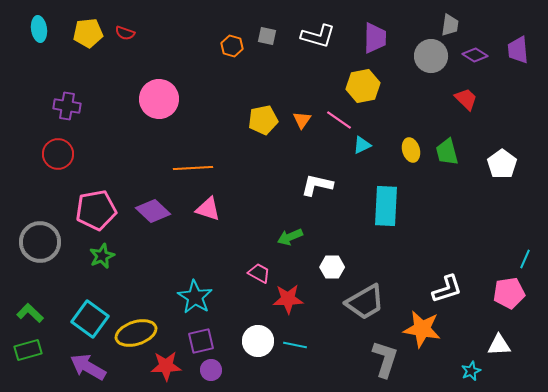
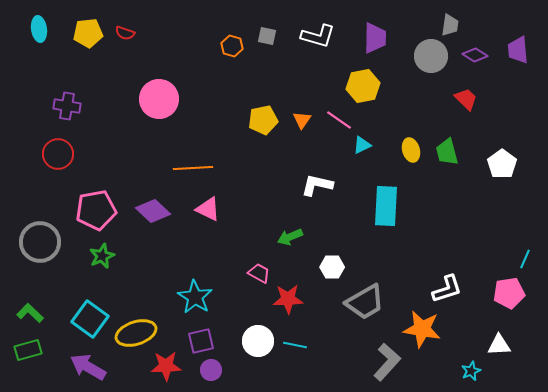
pink triangle at (208, 209): rotated 8 degrees clockwise
gray L-shape at (385, 359): moved 2 px right, 3 px down; rotated 24 degrees clockwise
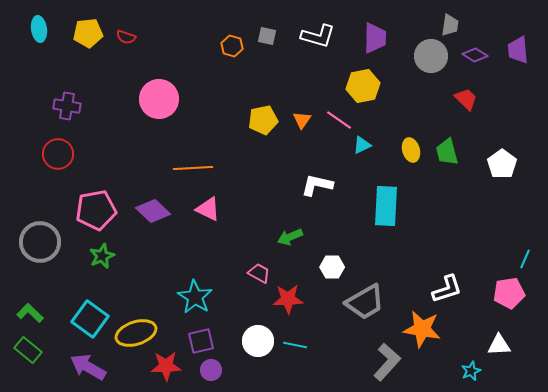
red semicircle at (125, 33): moved 1 px right, 4 px down
green rectangle at (28, 350): rotated 56 degrees clockwise
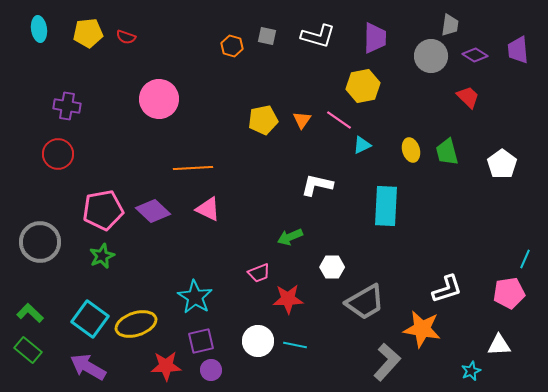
red trapezoid at (466, 99): moved 2 px right, 2 px up
pink pentagon at (96, 210): moved 7 px right
pink trapezoid at (259, 273): rotated 130 degrees clockwise
yellow ellipse at (136, 333): moved 9 px up
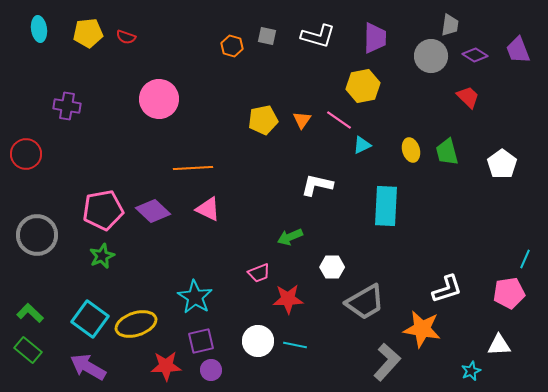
purple trapezoid at (518, 50): rotated 16 degrees counterclockwise
red circle at (58, 154): moved 32 px left
gray circle at (40, 242): moved 3 px left, 7 px up
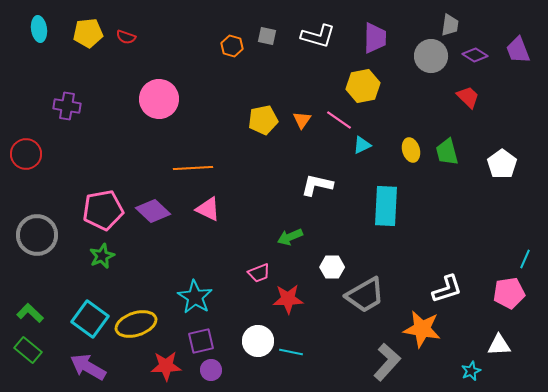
gray trapezoid at (365, 302): moved 7 px up
cyan line at (295, 345): moved 4 px left, 7 px down
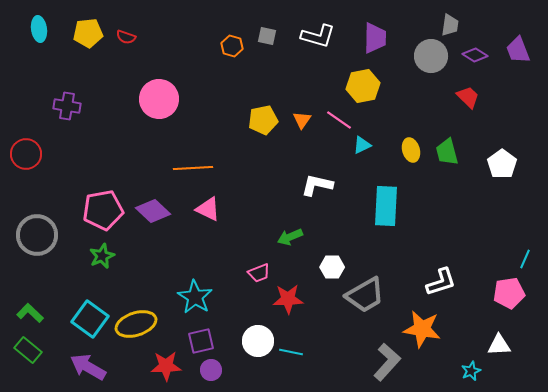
white L-shape at (447, 289): moved 6 px left, 7 px up
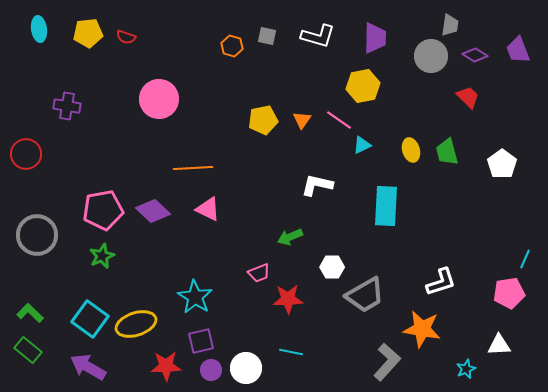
white circle at (258, 341): moved 12 px left, 27 px down
cyan star at (471, 371): moved 5 px left, 2 px up
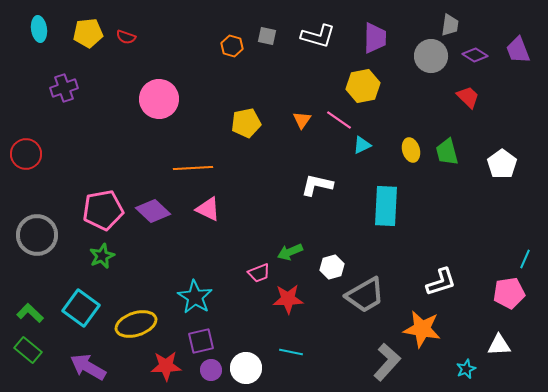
purple cross at (67, 106): moved 3 px left, 18 px up; rotated 28 degrees counterclockwise
yellow pentagon at (263, 120): moved 17 px left, 3 px down
green arrow at (290, 237): moved 15 px down
white hexagon at (332, 267): rotated 15 degrees counterclockwise
cyan square at (90, 319): moved 9 px left, 11 px up
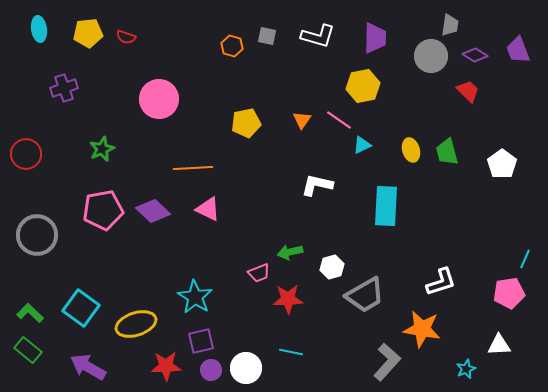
red trapezoid at (468, 97): moved 6 px up
green arrow at (290, 252): rotated 10 degrees clockwise
green star at (102, 256): moved 107 px up
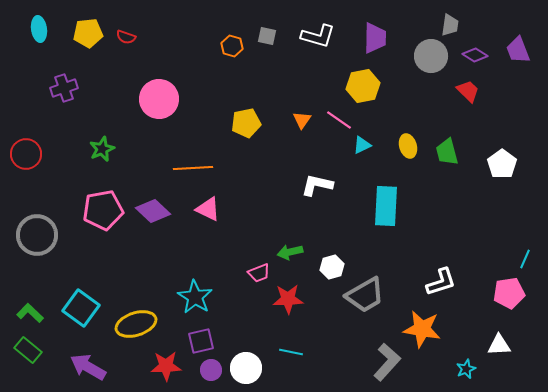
yellow ellipse at (411, 150): moved 3 px left, 4 px up
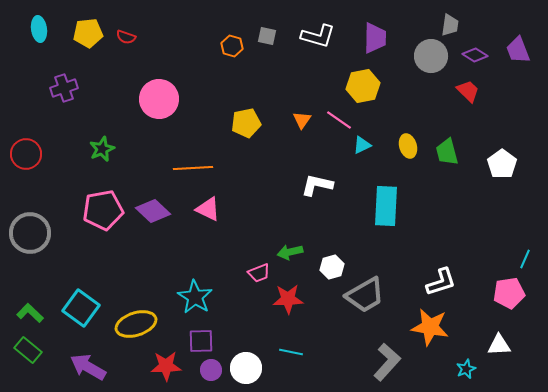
gray circle at (37, 235): moved 7 px left, 2 px up
orange star at (422, 329): moved 8 px right, 2 px up
purple square at (201, 341): rotated 12 degrees clockwise
